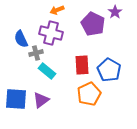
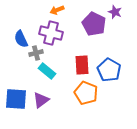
purple star: rotated 16 degrees counterclockwise
purple pentagon: moved 1 px right
orange pentagon: moved 3 px left, 1 px up; rotated 25 degrees counterclockwise
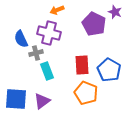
purple cross: moved 2 px left
cyan rectangle: rotated 30 degrees clockwise
purple triangle: moved 1 px right, 1 px down
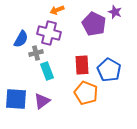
blue semicircle: rotated 126 degrees counterclockwise
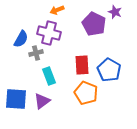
cyan rectangle: moved 2 px right, 5 px down
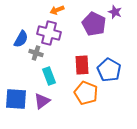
gray cross: rotated 32 degrees clockwise
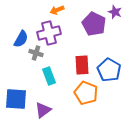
purple cross: rotated 30 degrees counterclockwise
purple triangle: moved 1 px right, 9 px down
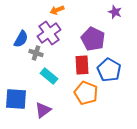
purple pentagon: moved 1 px left, 15 px down
purple cross: rotated 20 degrees counterclockwise
cyan rectangle: rotated 30 degrees counterclockwise
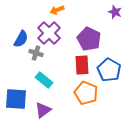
purple cross: rotated 10 degrees counterclockwise
purple pentagon: moved 4 px left
cyan rectangle: moved 5 px left, 4 px down
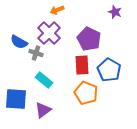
blue semicircle: moved 2 px left, 3 px down; rotated 90 degrees clockwise
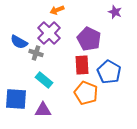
blue pentagon: moved 2 px down
purple triangle: rotated 36 degrees clockwise
